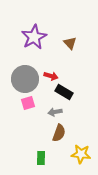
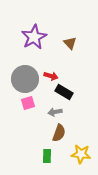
green rectangle: moved 6 px right, 2 px up
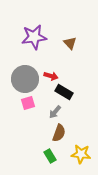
purple star: rotated 20 degrees clockwise
gray arrow: rotated 40 degrees counterclockwise
green rectangle: moved 3 px right; rotated 32 degrees counterclockwise
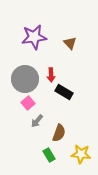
red arrow: moved 1 px up; rotated 72 degrees clockwise
pink square: rotated 24 degrees counterclockwise
gray arrow: moved 18 px left, 9 px down
green rectangle: moved 1 px left, 1 px up
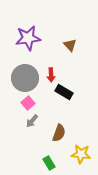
purple star: moved 6 px left, 1 px down
brown triangle: moved 2 px down
gray circle: moved 1 px up
gray arrow: moved 5 px left
green rectangle: moved 8 px down
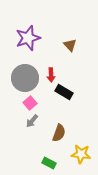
purple star: rotated 10 degrees counterclockwise
pink square: moved 2 px right
green rectangle: rotated 32 degrees counterclockwise
